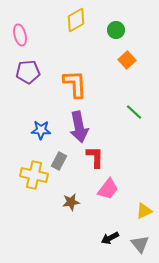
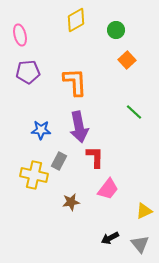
orange L-shape: moved 2 px up
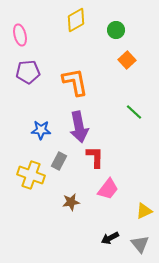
orange L-shape: rotated 8 degrees counterclockwise
yellow cross: moved 3 px left; rotated 8 degrees clockwise
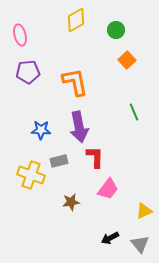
green line: rotated 24 degrees clockwise
gray rectangle: rotated 48 degrees clockwise
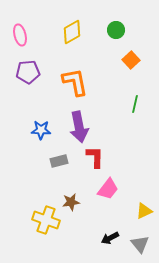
yellow diamond: moved 4 px left, 12 px down
orange square: moved 4 px right
green line: moved 1 px right, 8 px up; rotated 36 degrees clockwise
yellow cross: moved 15 px right, 45 px down
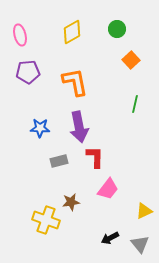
green circle: moved 1 px right, 1 px up
blue star: moved 1 px left, 2 px up
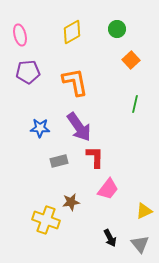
purple arrow: rotated 24 degrees counterclockwise
black arrow: rotated 90 degrees counterclockwise
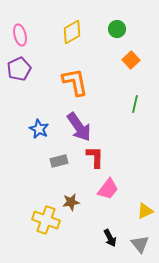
purple pentagon: moved 9 px left, 3 px up; rotated 20 degrees counterclockwise
blue star: moved 1 px left, 1 px down; rotated 24 degrees clockwise
yellow triangle: moved 1 px right
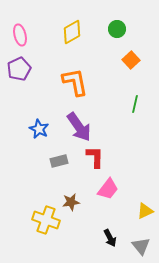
gray triangle: moved 1 px right, 2 px down
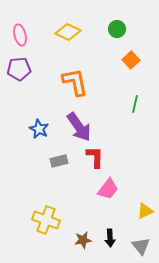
yellow diamond: moved 4 px left; rotated 55 degrees clockwise
purple pentagon: rotated 20 degrees clockwise
brown star: moved 12 px right, 38 px down
black arrow: rotated 24 degrees clockwise
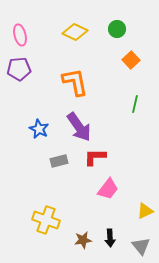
yellow diamond: moved 7 px right
red L-shape: rotated 90 degrees counterclockwise
